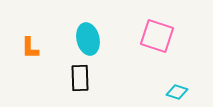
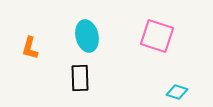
cyan ellipse: moved 1 px left, 3 px up
orange L-shape: rotated 15 degrees clockwise
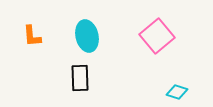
pink square: rotated 32 degrees clockwise
orange L-shape: moved 2 px right, 12 px up; rotated 20 degrees counterclockwise
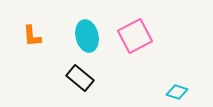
pink square: moved 22 px left; rotated 12 degrees clockwise
black rectangle: rotated 48 degrees counterclockwise
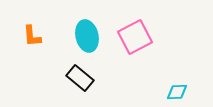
pink square: moved 1 px down
cyan diamond: rotated 20 degrees counterclockwise
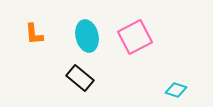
orange L-shape: moved 2 px right, 2 px up
cyan diamond: moved 1 px left, 2 px up; rotated 20 degrees clockwise
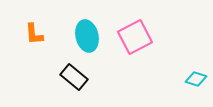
black rectangle: moved 6 px left, 1 px up
cyan diamond: moved 20 px right, 11 px up
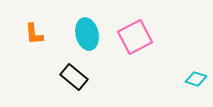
cyan ellipse: moved 2 px up
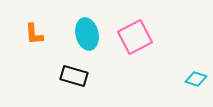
black rectangle: moved 1 px up; rotated 24 degrees counterclockwise
